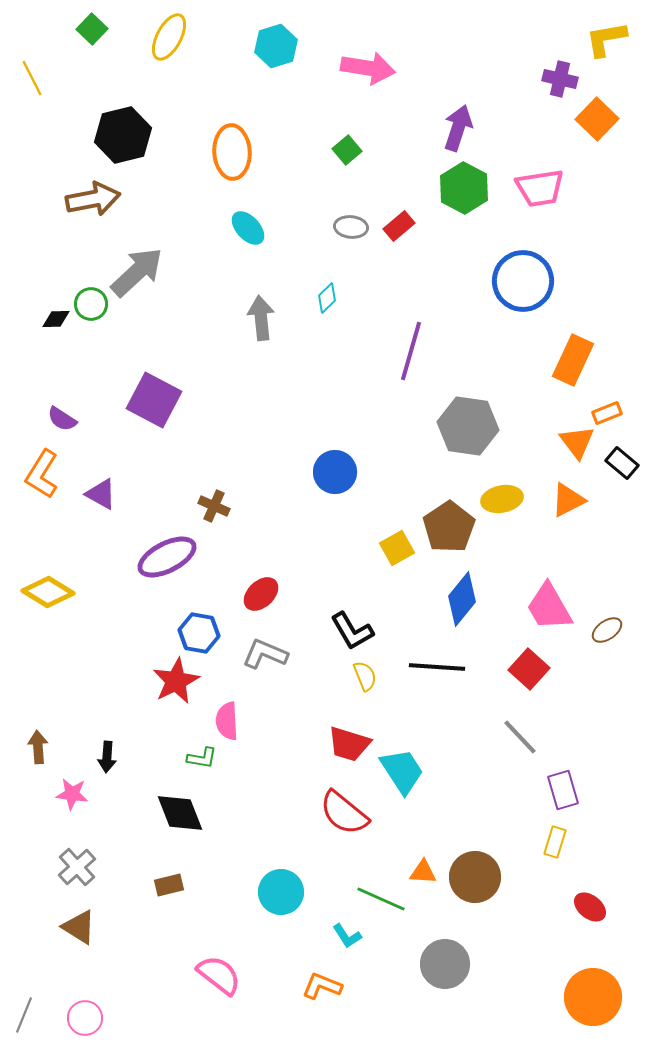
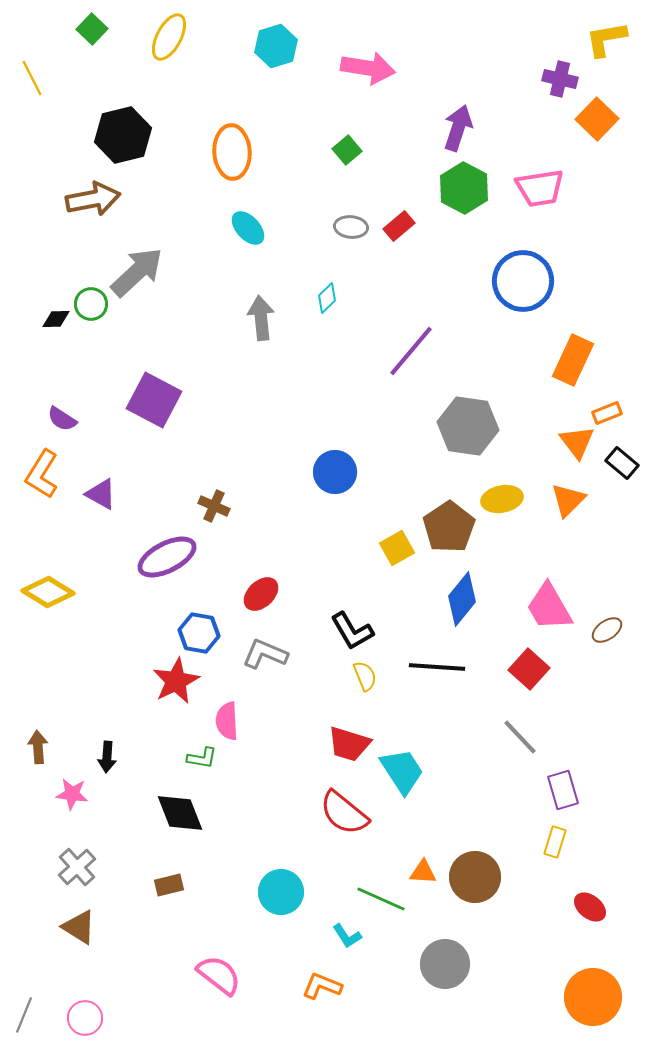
purple line at (411, 351): rotated 24 degrees clockwise
orange triangle at (568, 500): rotated 18 degrees counterclockwise
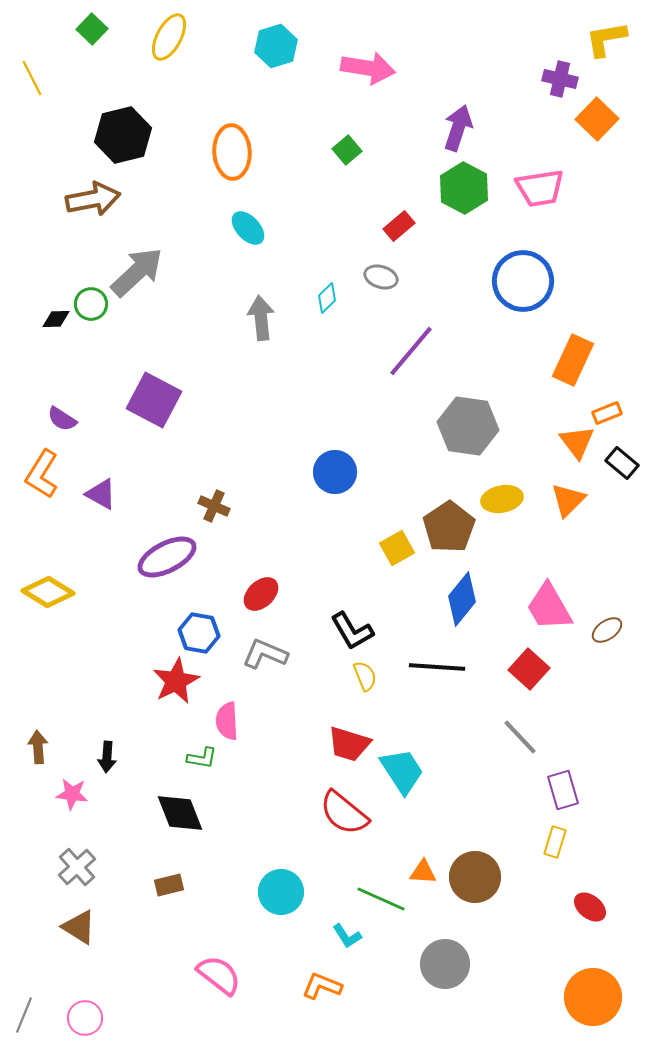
gray ellipse at (351, 227): moved 30 px right, 50 px down; rotated 12 degrees clockwise
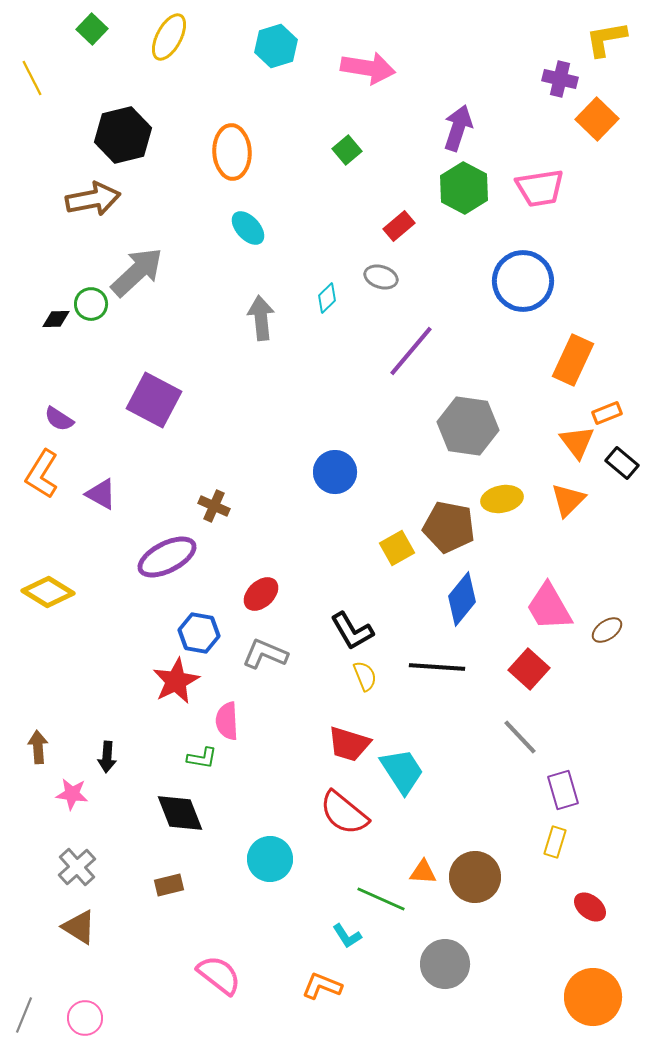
purple semicircle at (62, 419): moved 3 px left
brown pentagon at (449, 527): rotated 27 degrees counterclockwise
cyan circle at (281, 892): moved 11 px left, 33 px up
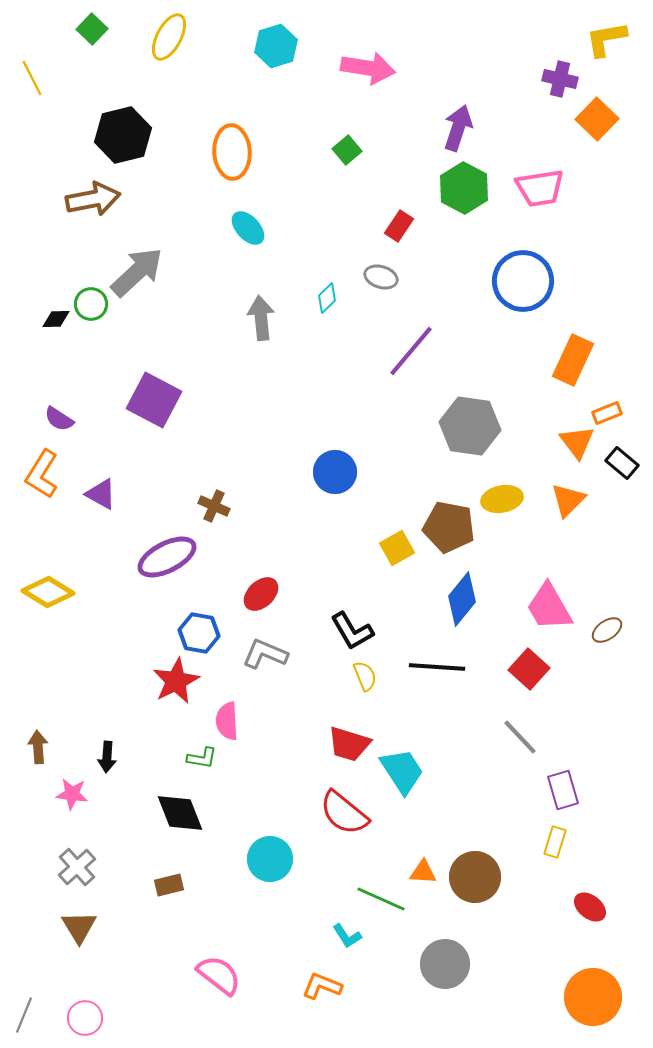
red rectangle at (399, 226): rotated 16 degrees counterclockwise
gray hexagon at (468, 426): moved 2 px right
brown triangle at (79, 927): rotated 27 degrees clockwise
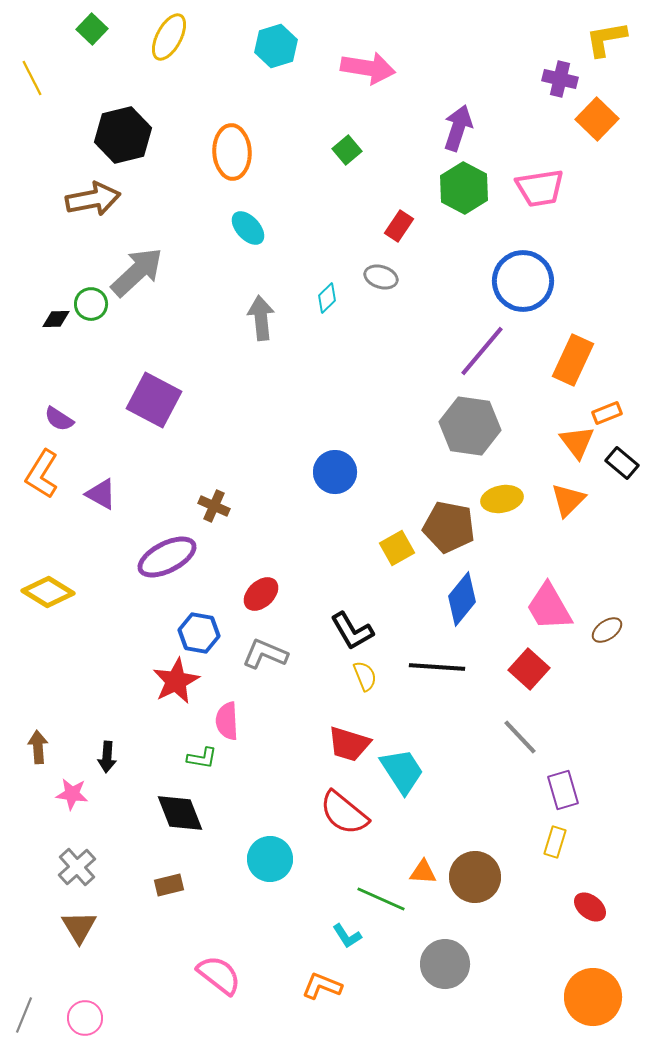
purple line at (411, 351): moved 71 px right
